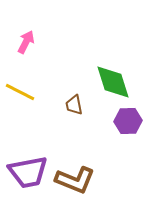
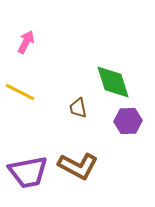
brown trapezoid: moved 4 px right, 3 px down
brown L-shape: moved 3 px right, 14 px up; rotated 6 degrees clockwise
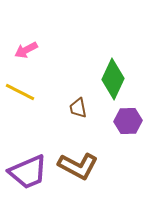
pink arrow: moved 8 px down; rotated 145 degrees counterclockwise
green diamond: moved 3 px up; rotated 42 degrees clockwise
purple trapezoid: rotated 12 degrees counterclockwise
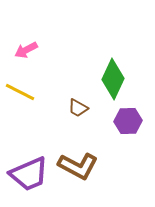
brown trapezoid: rotated 50 degrees counterclockwise
purple trapezoid: moved 1 px right, 2 px down
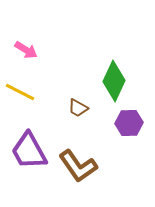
pink arrow: rotated 120 degrees counterclockwise
green diamond: moved 1 px right, 2 px down
purple hexagon: moved 1 px right, 2 px down
brown L-shape: rotated 27 degrees clockwise
purple trapezoid: moved 23 px up; rotated 84 degrees clockwise
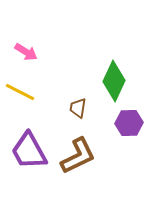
pink arrow: moved 2 px down
brown trapezoid: rotated 70 degrees clockwise
brown L-shape: moved 10 px up; rotated 81 degrees counterclockwise
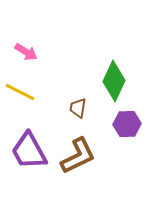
purple hexagon: moved 2 px left, 1 px down
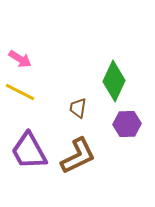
pink arrow: moved 6 px left, 7 px down
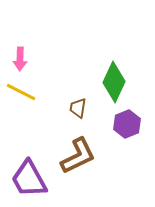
pink arrow: rotated 60 degrees clockwise
green diamond: moved 1 px down
yellow line: moved 1 px right
purple hexagon: rotated 20 degrees counterclockwise
purple trapezoid: moved 28 px down
